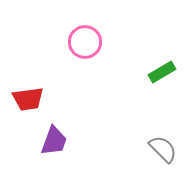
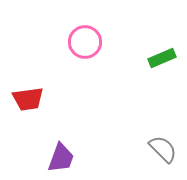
green rectangle: moved 14 px up; rotated 8 degrees clockwise
purple trapezoid: moved 7 px right, 17 px down
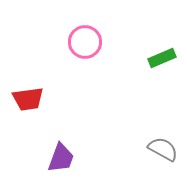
gray semicircle: rotated 16 degrees counterclockwise
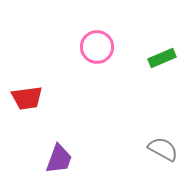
pink circle: moved 12 px right, 5 px down
red trapezoid: moved 1 px left, 1 px up
purple trapezoid: moved 2 px left, 1 px down
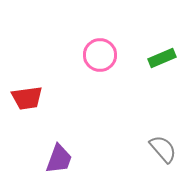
pink circle: moved 3 px right, 8 px down
gray semicircle: rotated 20 degrees clockwise
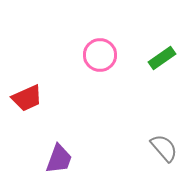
green rectangle: rotated 12 degrees counterclockwise
red trapezoid: rotated 16 degrees counterclockwise
gray semicircle: moved 1 px right, 1 px up
